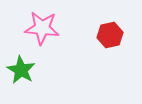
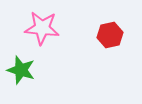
green star: rotated 12 degrees counterclockwise
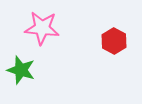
red hexagon: moved 4 px right, 6 px down; rotated 20 degrees counterclockwise
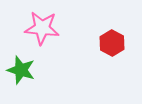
red hexagon: moved 2 px left, 2 px down
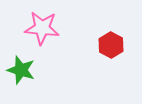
red hexagon: moved 1 px left, 2 px down
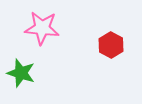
green star: moved 3 px down
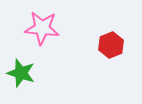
red hexagon: rotated 10 degrees clockwise
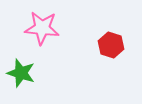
red hexagon: rotated 20 degrees counterclockwise
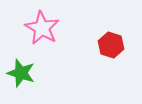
pink star: rotated 24 degrees clockwise
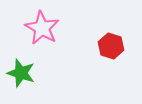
red hexagon: moved 1 px down
